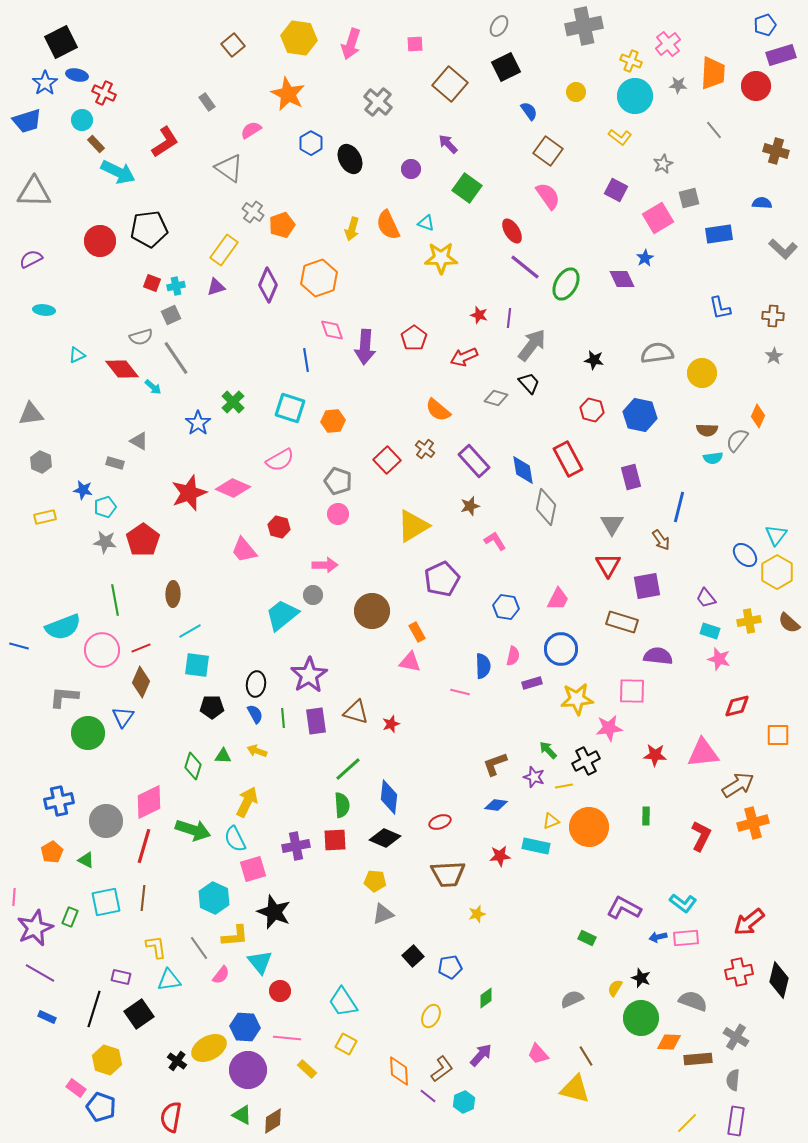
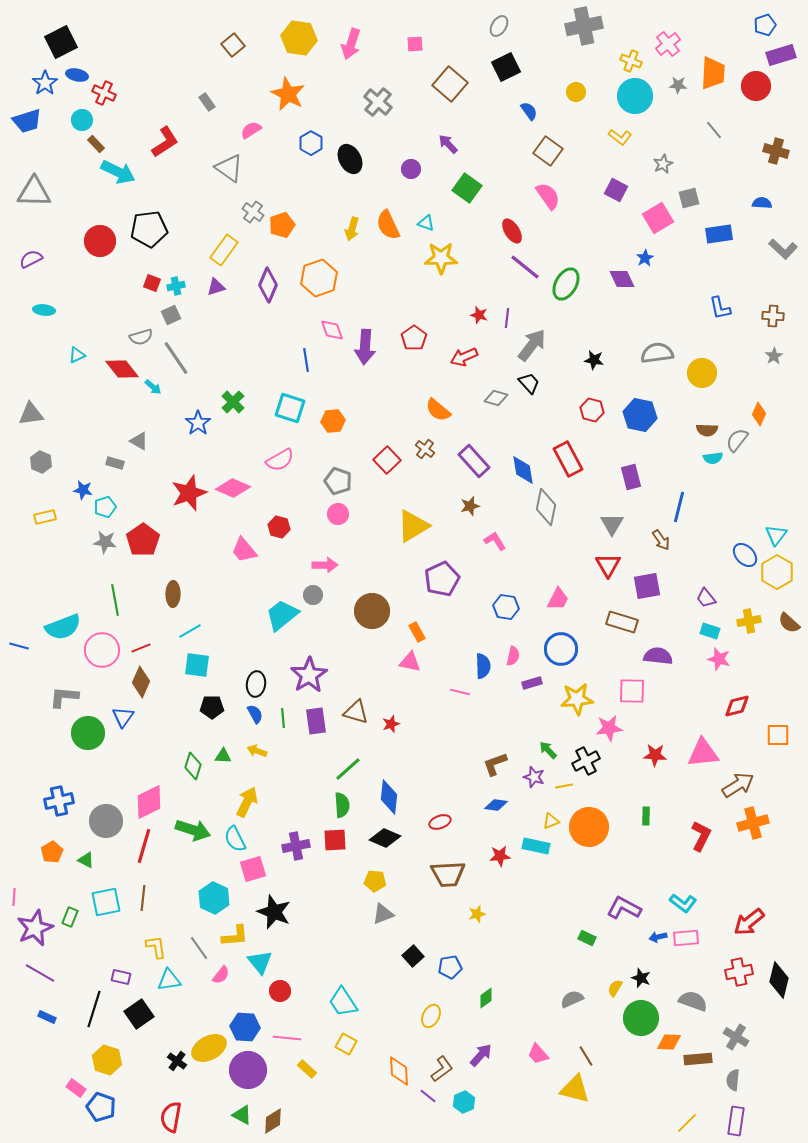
purple line at (509, 318): moved 2 px left
orange diamond at (758, 416): moved 1 px right, 2 px up
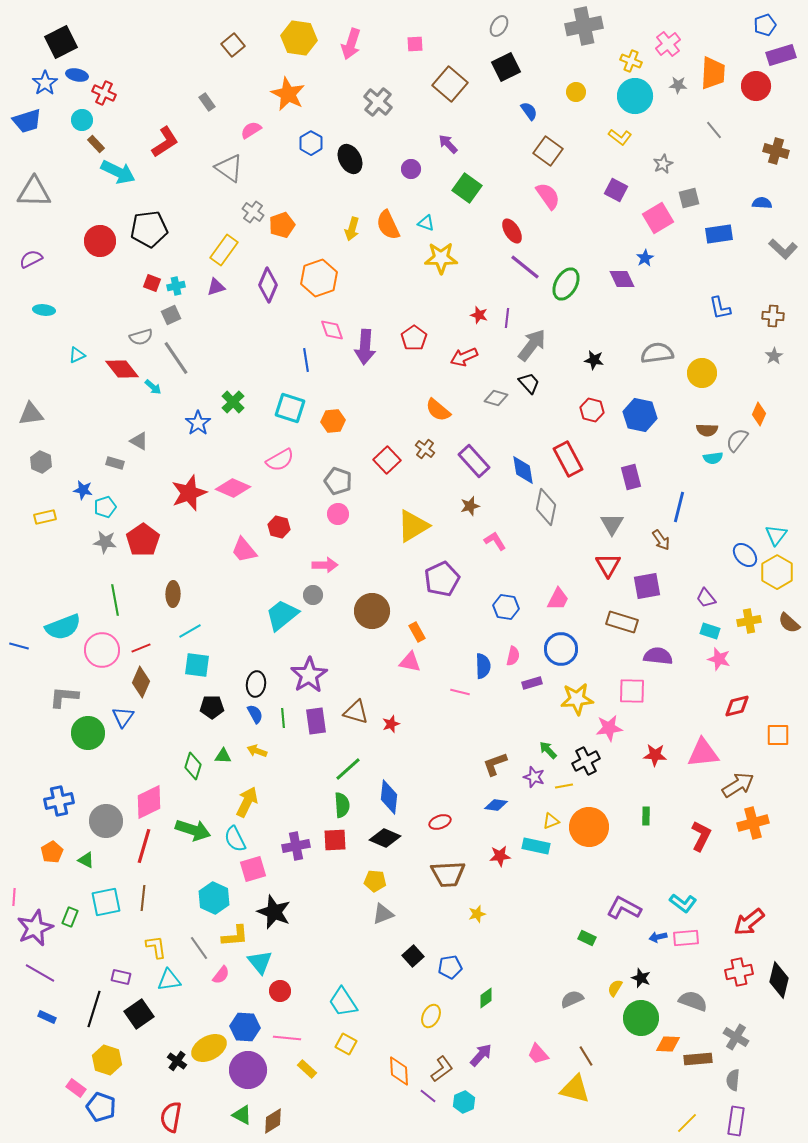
orange diamond at (669, 1042): moved 1 px left, 2 px down
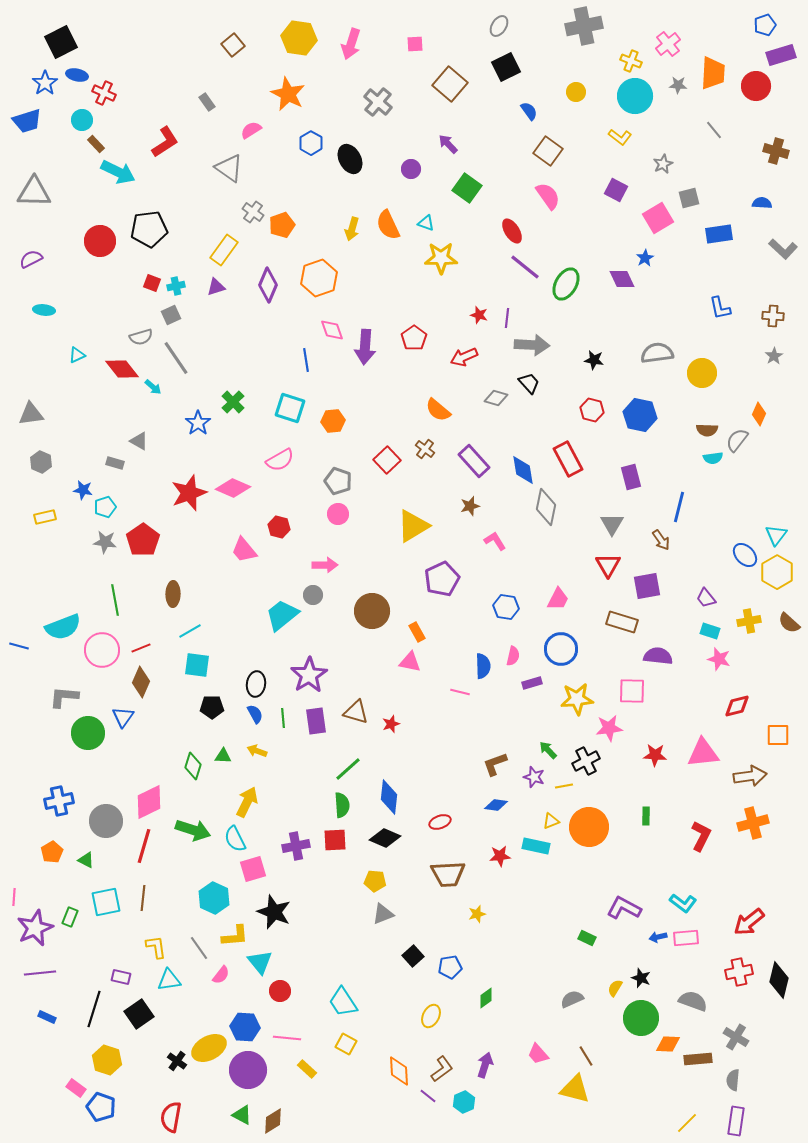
gray arrow at (532, 345): rotated 56 degrees clockwise
brown arrow at (738, 785): moved 12 px right, 9 px up; rotated 24 degrees clockwise
purple line at (40, 973): rotated 36 degrees counterclockwise
purple arrow at (481, 1055): moved 4 px right, 10 px down; rotated 25 degrees counterclockwise
